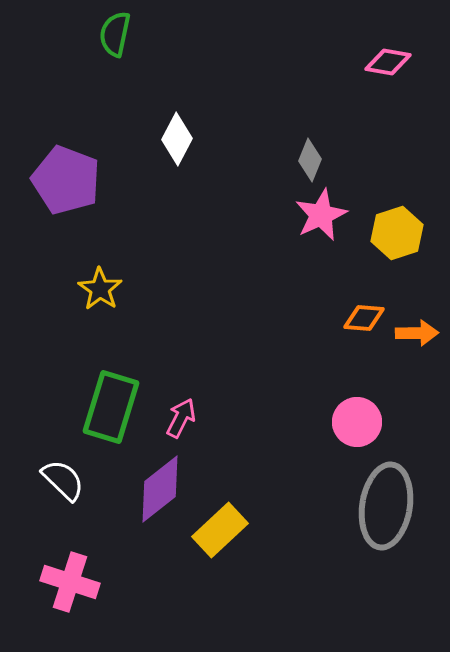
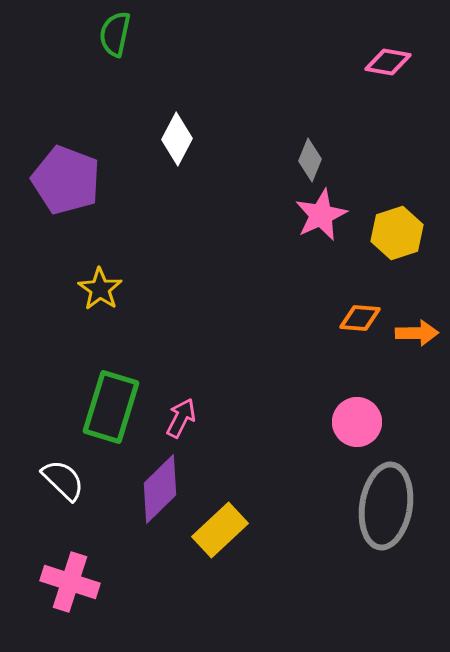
orange diamond: moved 4 px left
purple diamond: rotated 6 degrees counterclockwise
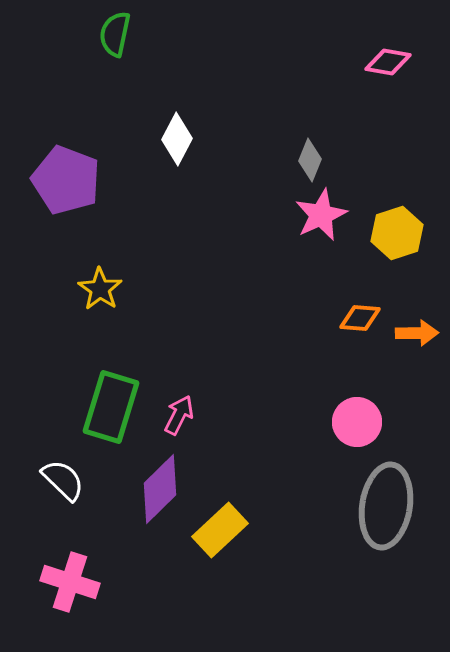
pink arrow: moved 2 px left, 3 px up
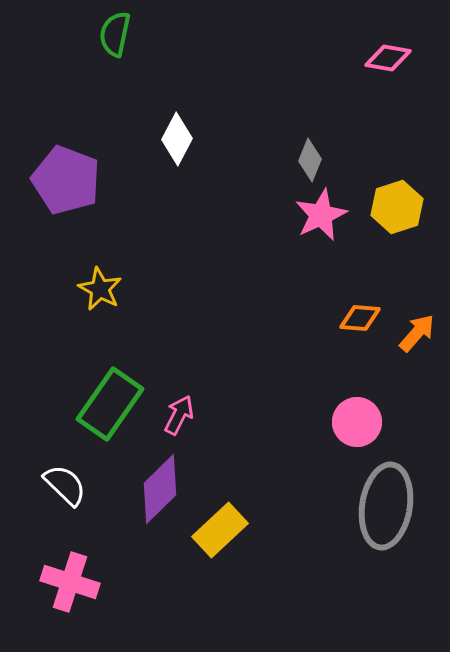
pink diamond: moved 4 px up
yellow hexagon: moved 26 px up
yellow star: rotated 6 degrees counterclockwise
orange arrow: rotated 48 degrees counterclockwise
green rectangle: moved 1 px left, 3 px up; rotated 18 degrees clockwise
white semicircle: moved 2 px right, 5 px down
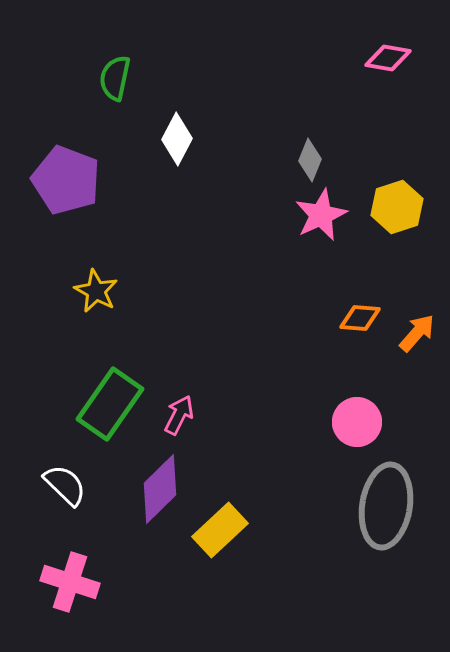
green semicircle: moved 44 px down
yellow star: moved 4 px left, 2 px down
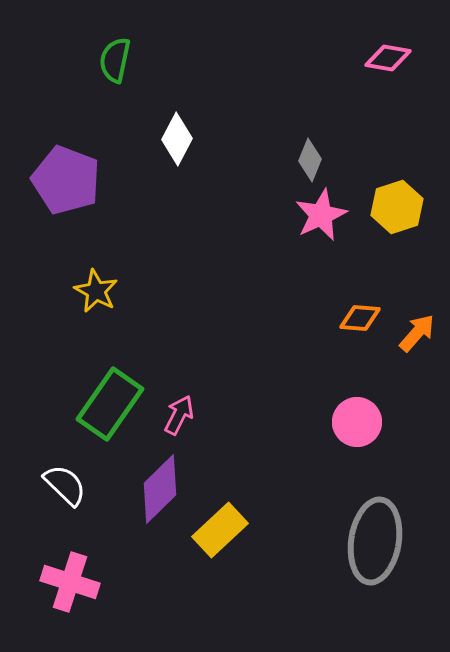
green semicircle: moved 18 px up
gray ellipse: moved 11 px left, 35 px down
